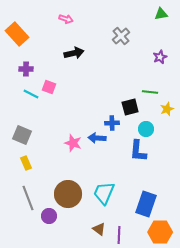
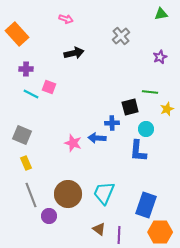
gray line: moved 3 px right, 3 px up
blue rectangle: moved 1 px down
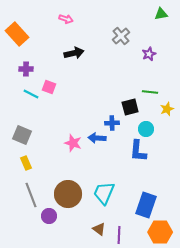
purple star: moved 11 px left, 3 px up
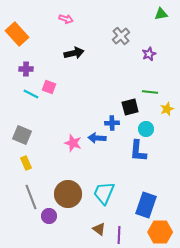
gray line: moved 2 px down
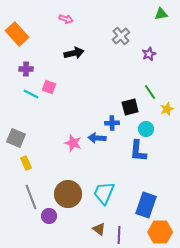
green line: rotated 49 degrees clockwise
gray square: moved 6 px left, 3 px down
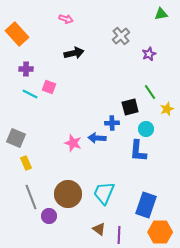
cyan line: moved 1 px left
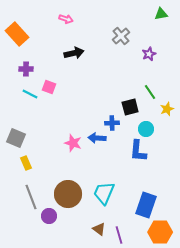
purple line: rotated 18 degrees counterclockwise
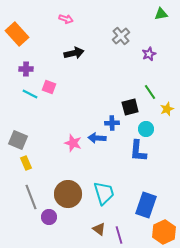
gray square: moved 2 px right, 2 px down
cyan trapezoid: rotated 140 degrees clockwise
purple circle: moved 1 px down
orange hexagon: moved 4 px right; rotated 25 degrees counterclockwise
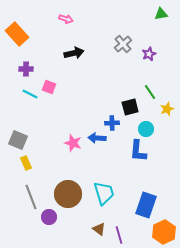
gray cross: moved 2 px right, 8 px down
